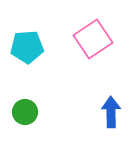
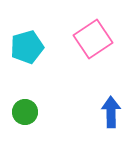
cyan pentagon: rotated 12 degrees counterclockwise
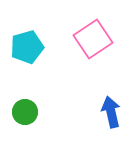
blue arrow: rotated 12 degrees counterclockwise
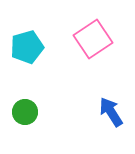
blue arrow: rotated 20 degrees counterclockwise
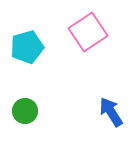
pink square: moved 5 px left, 7 px up
green circle: moved 1 px up
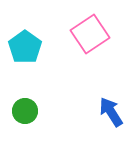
pink square: moved 2 px right, 2 px down
cyan pentagon: moved 2 px left; rotated 20 degrees counterclockwise
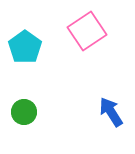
pink square: moved 3 px left, 3 px up
green circle: moved 1 px left, 1 px down
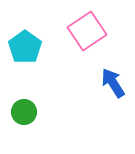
blue arrow: moved 2 px right, 29 px up
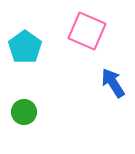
pink square: rotated 33 degrees counterclockwise
